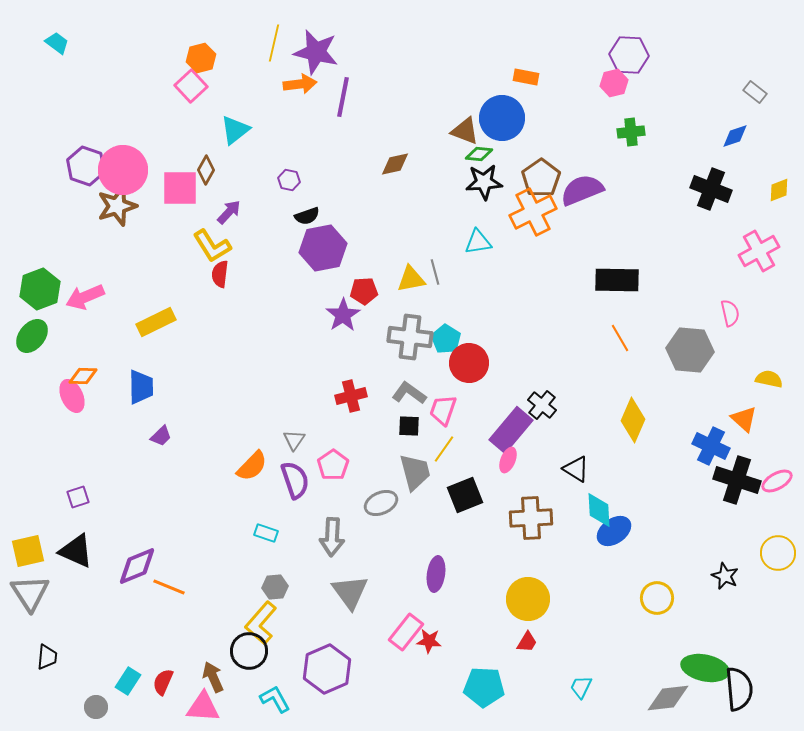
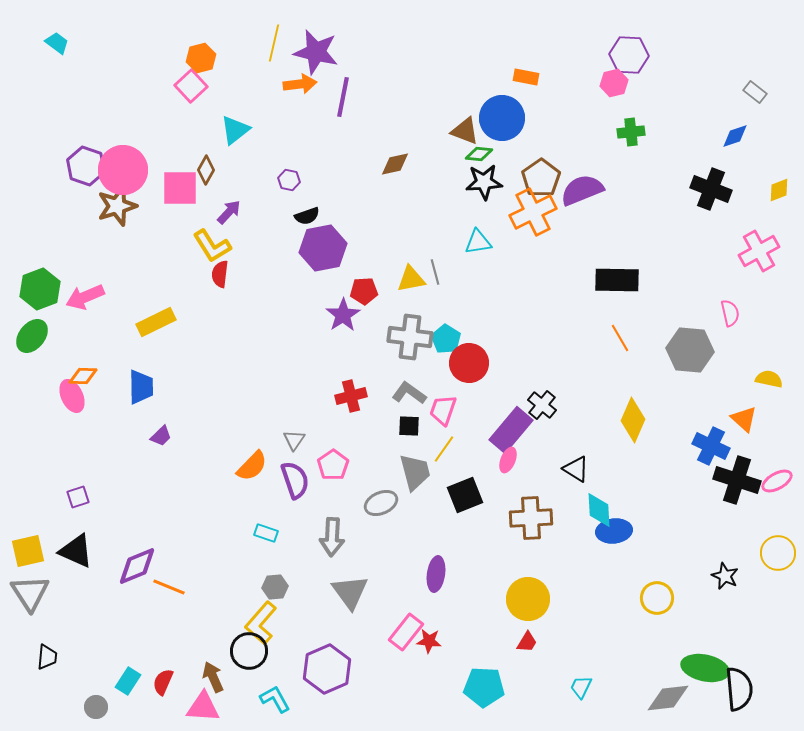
blue ellipse at (614, 531): rotated 28 degrees clockwise
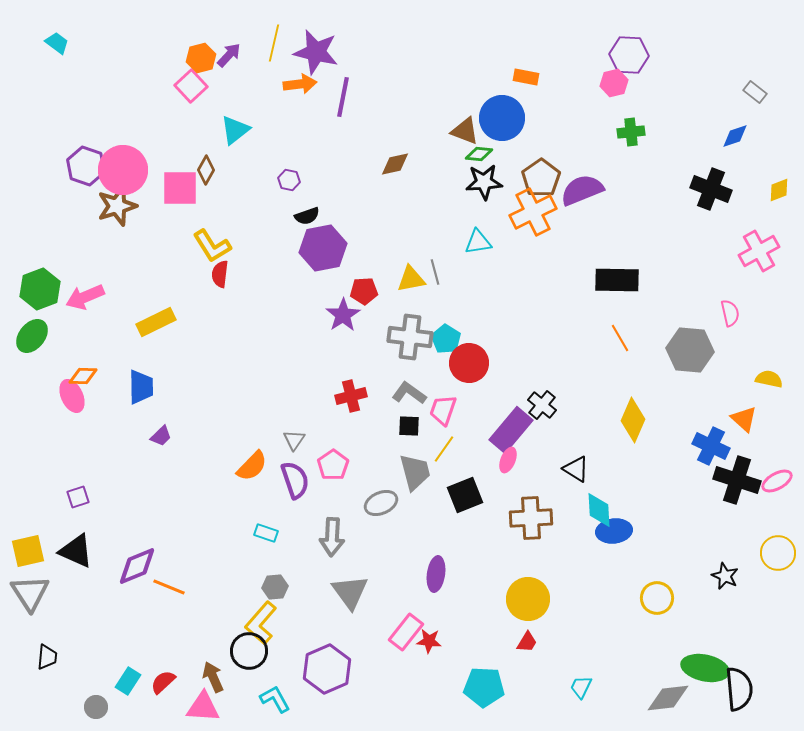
purple arrow at (229, 212): moved 157 px up
red semicircle at (163, 682): rotated 24 degrees clockwise
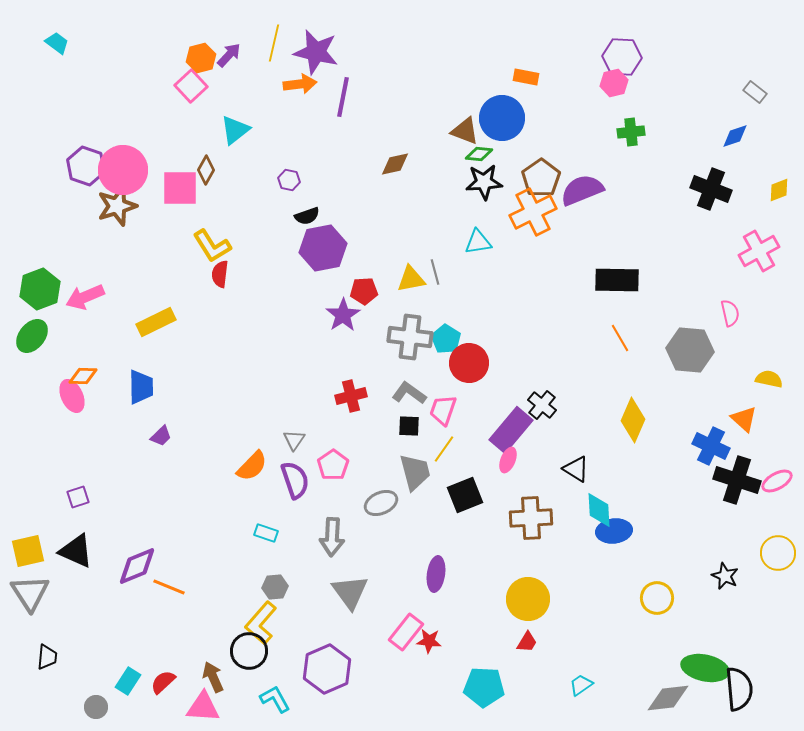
purple hexagon at (629, 55): moved 7 px left, 2 px down
cyan trapezoid at (581, 687): moved 2 px up; rotated 30 degrees clockwise
